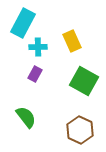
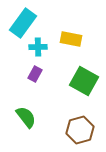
cyan rectangle: rotated 8 degrees clockwise
yellow rectangle: moved 1 px left, 2 px up; rotated 55 degrees counterclockwise
brown hexagon: rotated 20 degrees clockwise
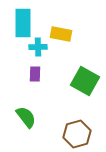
cyan rectangle: rotated 36 degrees counterclockwise
yellow rectangle: moved 10 px left, 5 px up
purple rectangle: rotated 28 degrees counterclockwise
green square: moved 1 px right
brown hexagon: moved 3 px left, 4 px down
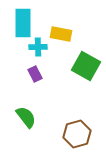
purple rectangle: rotated 28 degrees counterclockwise
green square: moved 1 px right, 15 px up
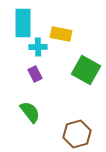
green square: moved 4 px down
green semicircle: moved 4 px right, 5 px up
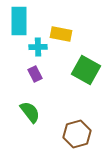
cyan rectangle: moved 4 px left, 2 px up
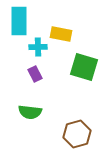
green square: moved 2 px left, 3 px up; rotated 12 degrees counterclockwise
green semicircle: rotated 135 degrees clockwise
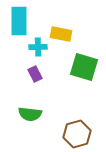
green semicircle: moved 2 px down
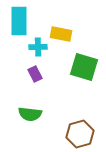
brown hexagon: moved 3 px right
